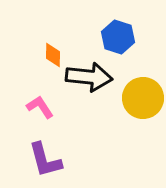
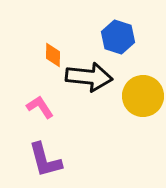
yellow circle: moved 2 px up
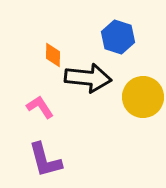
black arrow: moved 1 px left, 1 px down
yellow circle: moved 1 px down
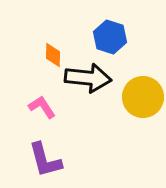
blue hexagon: moved 8 px left
pink L-shape: moved 2 px right
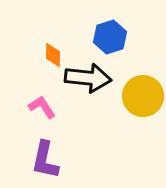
blue hexagon: rotated 24 degrees clockwise
yellow circle: moved 1 px up
purple L-shape: rotated 27 degrees clockwise
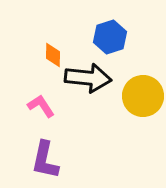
pink L-shape: moved 1 px left, 1 px up
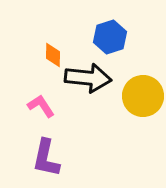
purple L-shape: moved 1 px right, 2 px up
